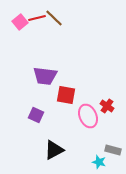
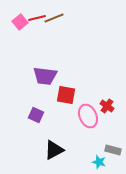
brown line: rotated 66 degrees counterclockwise
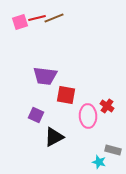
pink square: rotated 21 degrees clockwise
pink ellipse: rotated 20 degrees clockwise
black triangle: moved 13 px up
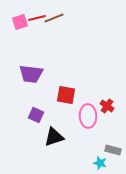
purple trapezoid: moved 14 px left, 2 px up
black triangle: rotated 10 degrees clockwise
cyan star: moved 1 px right, 1 px down
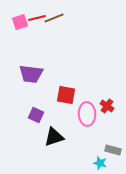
pink ellipse: moved 1 px left, 2 px up
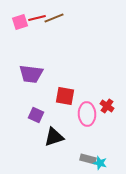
red square: moved 1 px left, 1 px down
gray rectangle: moved 25 px left, 9 px down
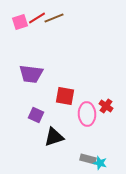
red line: rotated 18 degrees counterclockwise
red cross: moved 1 px left
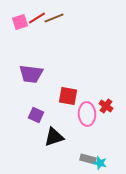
red square: moved 3 px right
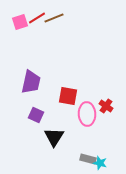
purple trapezoid: moved 8 px down; rotated 85 degrees counterclockwise
black triangle: rotated 40 degrees counterclockwise
